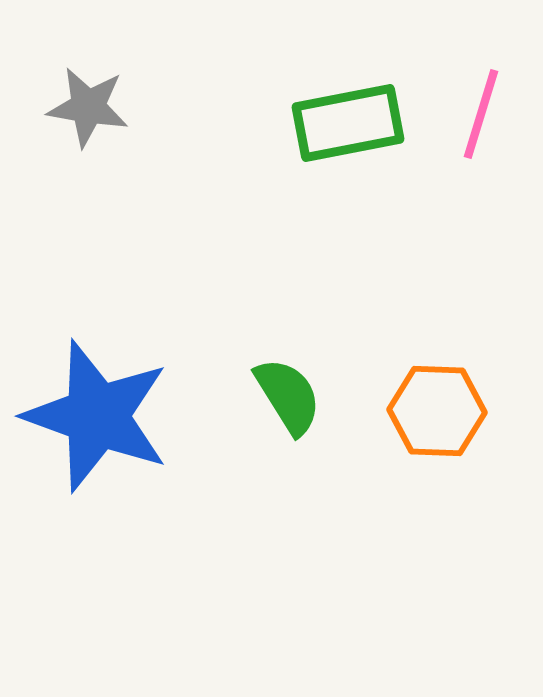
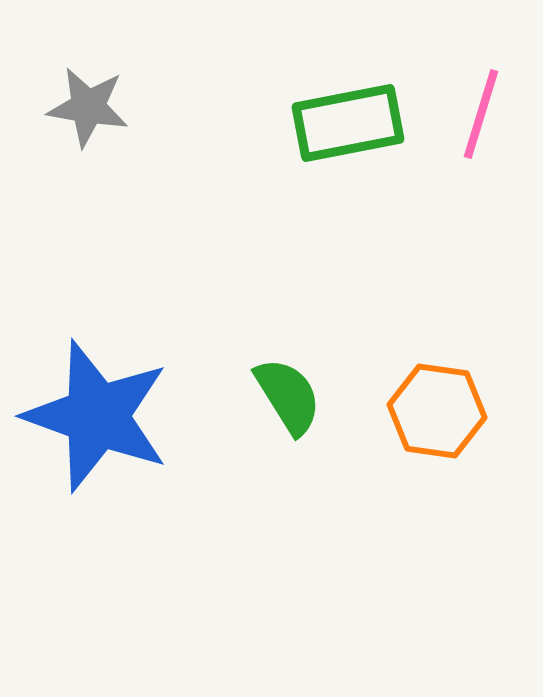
orange hexagon: rotated 6 degrees clockwise
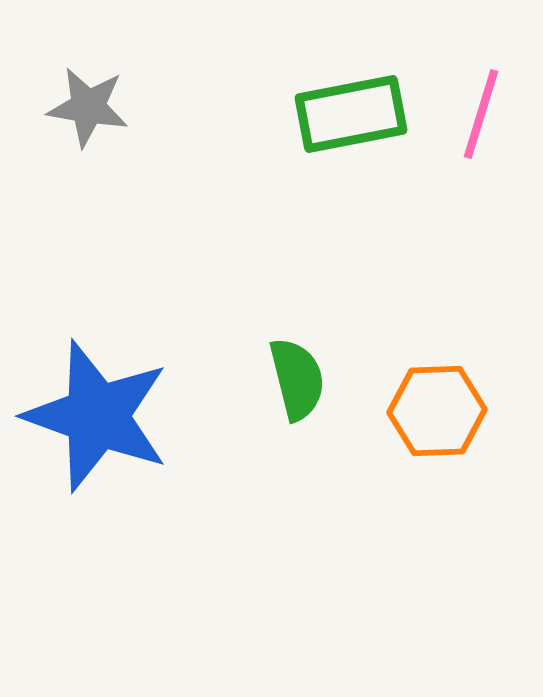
green rectangle: moved 3 px right, 9 px up
green semicircle: moved 9 px right, 17 px up; rotated 18 degrees clockwise
orange hexagon: rotated 10 degrees counterclockwise
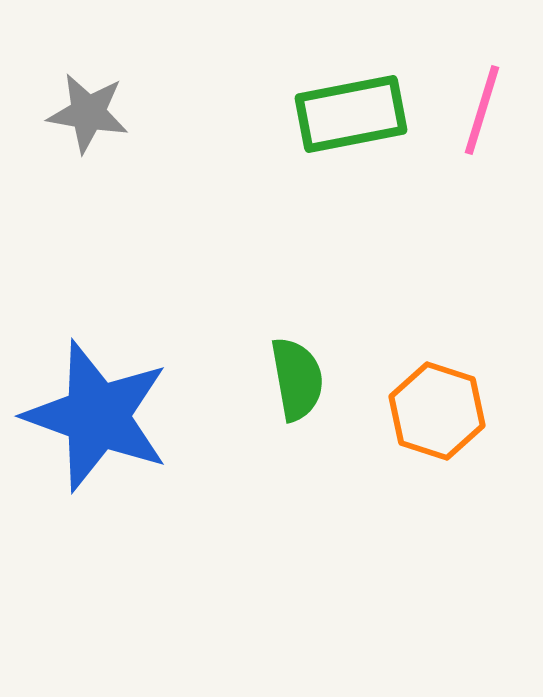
gray star: moved 6 px down
pink line: moved 1 px right, 4 px up
green semicircle: rotated 4 degrees clockwise
orange hexagon: rotated 20 degrees clockwise
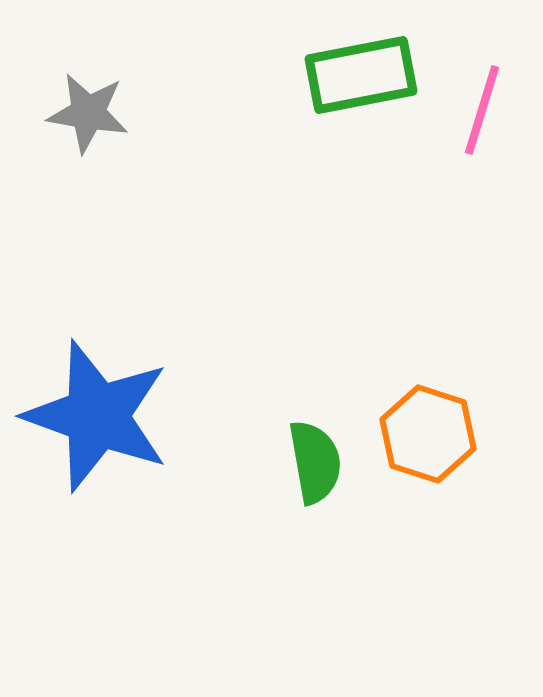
green rectangle: moved 10 px right, 39 px up
green semicircle: moved 18 px right, 83 px down
orange hexagon: moved 9 px left, 23 px down
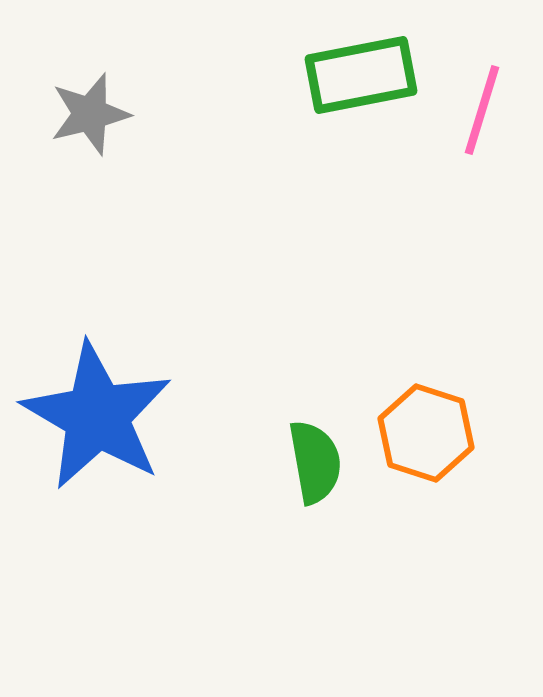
gray star: moved 2 px right, 1 px down; rotated 24 degrees counterclockwise
blue star: rotated 10 degrees clockwise
orange hexagon: moved 2 px left, 1 px up
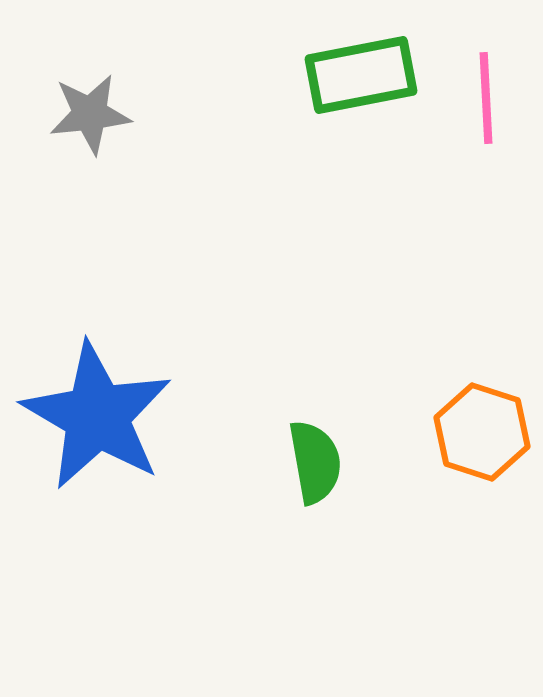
pink line: moved 4 px right, 12 px up; rotated 20 degrees counterclockwise
gray star: rotated 8 degrees clockwise
orange hexagon: moved 56 px right, 1 px up
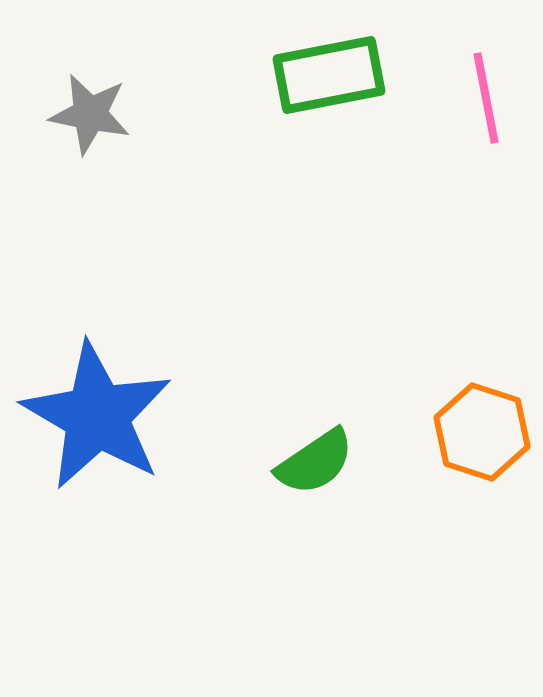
green rectangle: moved 32 px left
pink line: rotated 8 degrees counterclockwise
gray star: rotated 18 degrees clockwise
green semicircle: rotated 66 degrees clockwise
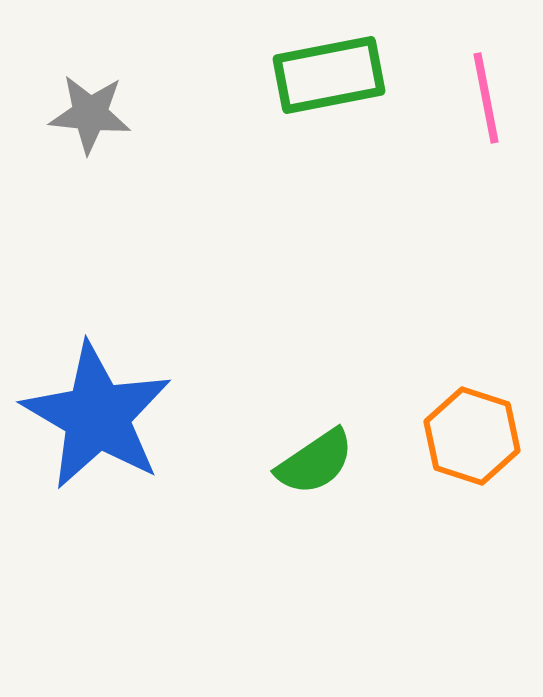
gray star: rotated 6 degrees counterclockwise
orange hexagon: moved 10 px left, 4 px down
